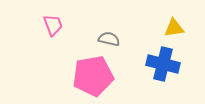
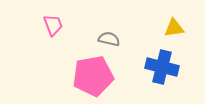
blue cross: moved 1 px left, 3 px down
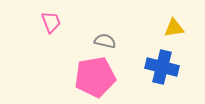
pink trapezoid: moved 2 px left, 3 px up
gray semicircle: moved 4 px left, 2 px down
pink pentagon: moved 2 px right, 1 px down
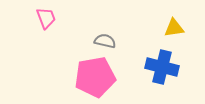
pink trapezoid: moved 5 px left, 4 px up
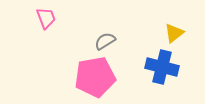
yellow triangle: moved 5 px down; rotated 30 degrees counterclockwise
gray semicircle: rotated 45 degrees counterclockwise
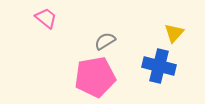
pink trapezoid: rotated 30 degrees counterclockwise
yellow triangle: rotated 10 degrees counterclockwise
blue cross: moved 3 px left, 1 px up
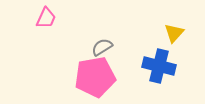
pink trapezoid: rotated 75 degrees clockwise
gray semicircle: moved 3 px left, 6 px down
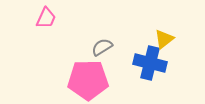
yellow triangle: moved 10 px left, 6 px down; rotated 10 degrees clockwise
blue cross: moved 9 px left, 3 px up
pink pentagon: moved 7 px left, 3 px down; rotated 9 degrees clockwise
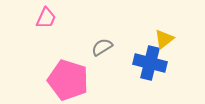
pink pentagon: moved 20 px left; rotated 18 degrees clockwise
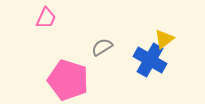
blue cross: moved 3 px up; rotated 16 degrees clockwise
